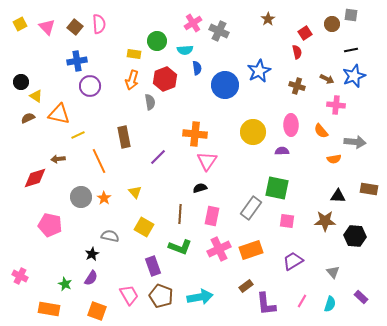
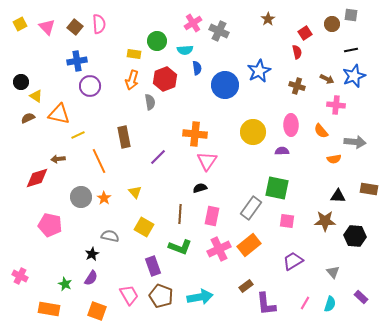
red diamond at (35, 178): moved 2 px right
orange rectangle at (251, 250): moved 2 px left, 5 px up; rotated 20 degrees counterclockwise
pink line at (302, 301): moved 3 px right, 2 px down
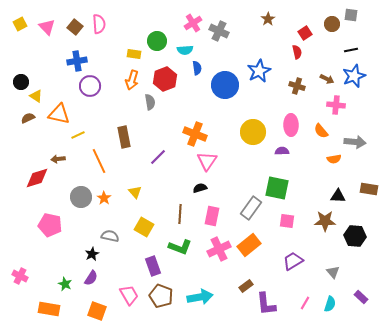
orange cross at (195, 134): rotated 15 degrees clockwise
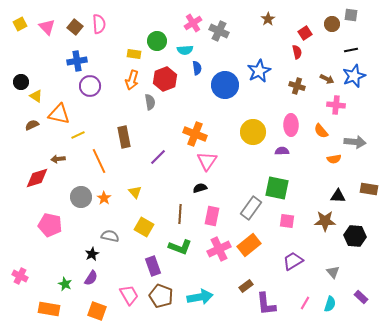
brown semicircle at (28, 118): moved 4 px right, 7 px down
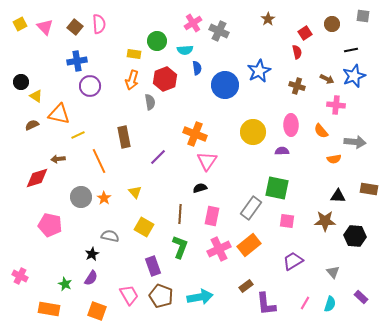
gray square at (351, 15): moved 12 px right, 1 px down
pink triangle at (47, 27): moved 2 px left
green L-shape at (180, 247): rotated 90 degrees counterclockwise
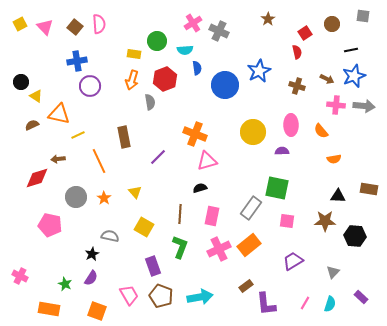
gray arrow at (355, 142): moved 9 px right, 36 px up
pink triangle at (207, 161): rotated 40 degrees clockwise
gray circle at (81, 197): moved 5 px left
gray triangle at (333, 272): rotated 24 degrees clockwise
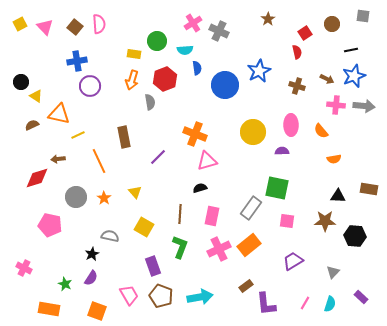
pink cross at (20, 276): moved 4 px right, 8 px up
